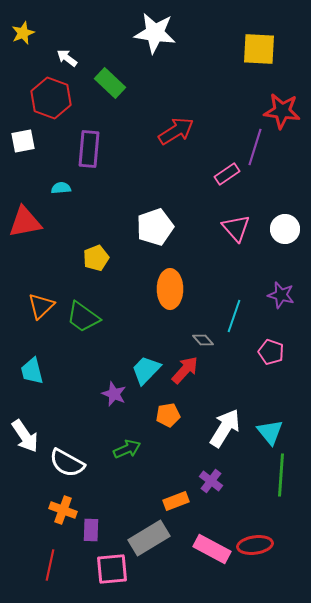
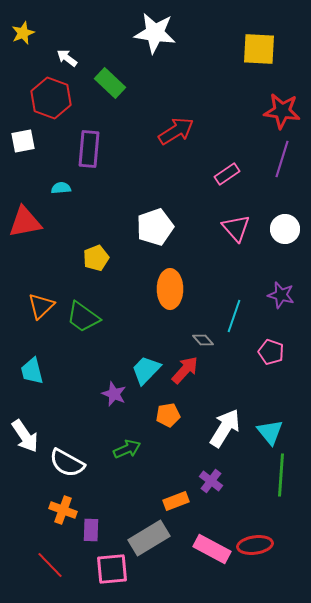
purple line at (255, 147): moved 27 px right, 12 px down
red line at (50, 565): rotated 56 degrees counterclockwise
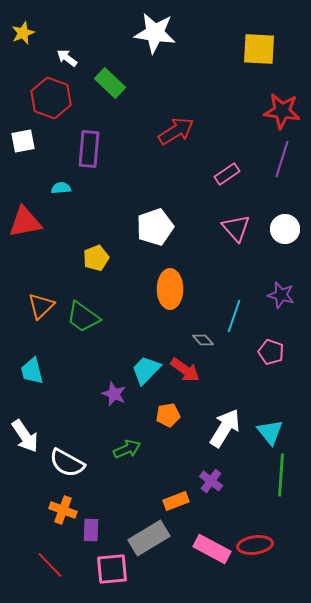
red arrow at (185, 370): rotated 84 degrees clockwise
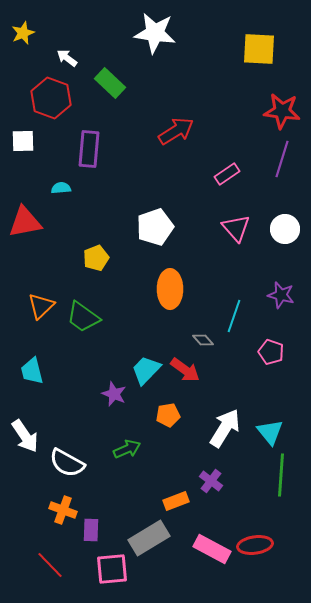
white square at (23, 141): rotated 10 degrees clockwise
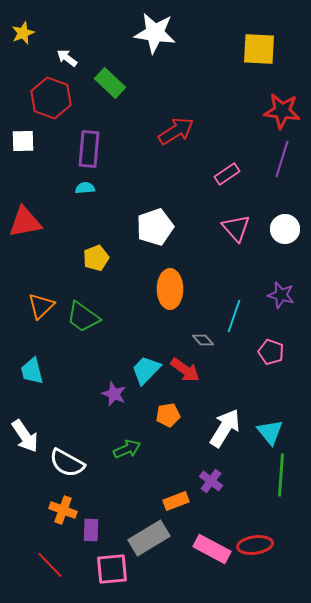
cyan semicircle at (61, 188): moved 24 px right
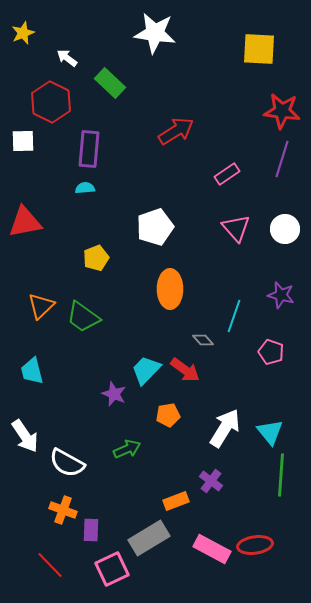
red hexagon at (51, 98): moved 4 px down; rotated 6 degrees clockwise
pink square at (112, 569): rotated 20 degrees counterclockwise
